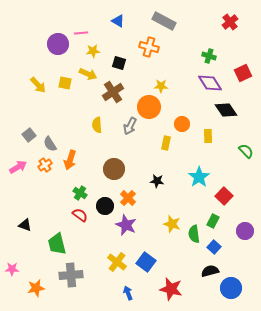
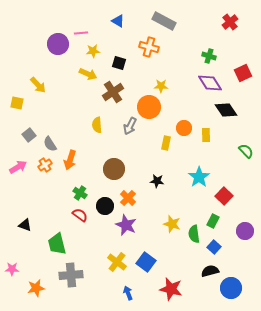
yellow square at (65, 83): moved 48 px left, 20 px down
orange circle at (182, 124): moved 2 px right, 4 px down
yellow rectangle at (208, 136): moved 2 px left, 1 px up
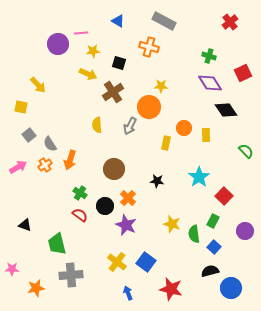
yellow square at (17, 103): moved 4 px right, 4 px down
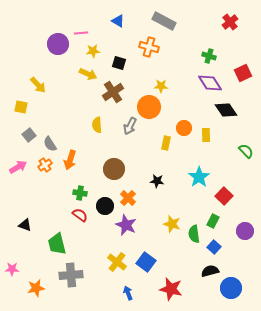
green cross at (80, 193): rotated 24 degrees counterclockwise
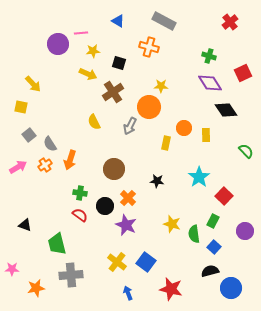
yellow arrow at (38, 85): moved 5 px left, 1 px up
yellow semicircle at (97, 125): moved 3 px left, 3 px up; rotated 21 degrees counterclockwise
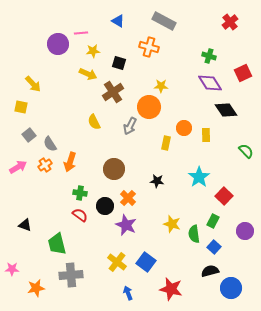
orange arrow at (70, 160): moved 2 px down
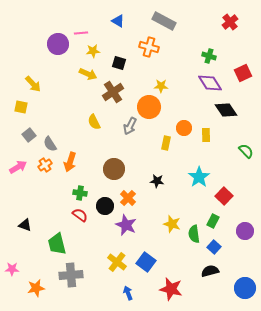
blue circle at (231, 288): moved 14 px right
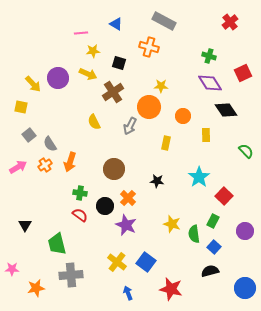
blue triangle at (118, 21): moved 2 px left, 3 px down
purple circle at (58, 44): moved 34 px down
orange circle at (184, 128): moved 1 px left, 12 px up
black triangle at (25, 225): rotated 40 degrees clockwise
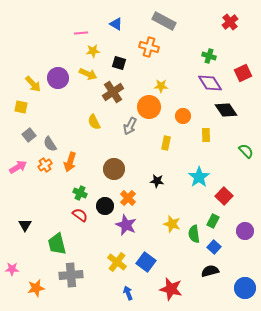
green cross at (80, 193): rotated 16 degrees clockwise
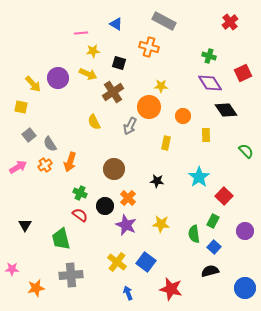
yellow star at (172, 224): moved 11 px left; rotated 12 degrees counterclockwise
green trapezoid at (57, 244): moved 4 px right, 5 px up
